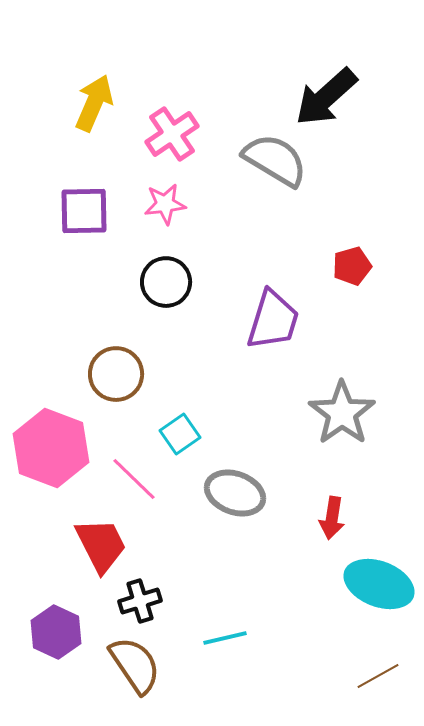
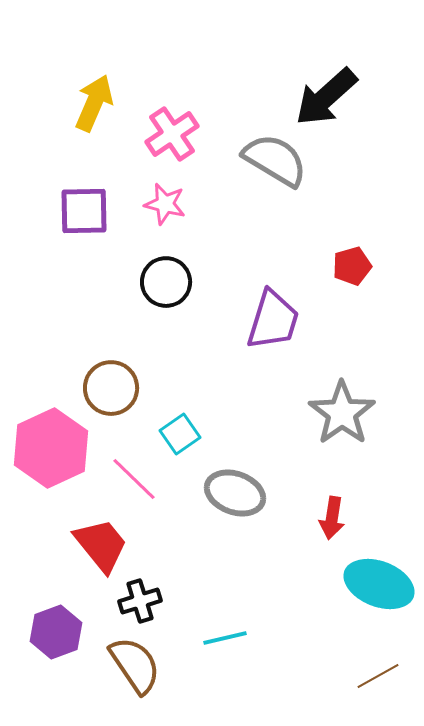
pink star: rotated 21 degrees clockwise
brown circle: moved 5 px left, 14 px down
pink hexagon: rotated 14 degrees clockwise
red trapezoid: rotated 12 degrees counterclockwise
purple hexagon: rotated 15 degrees clockwise
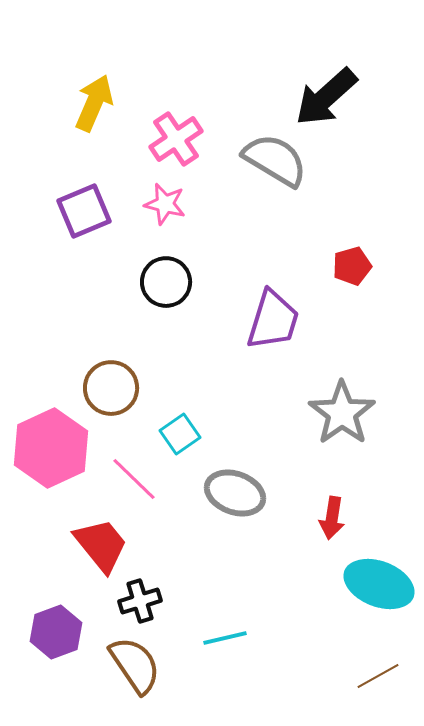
pink cross: moved 4 px right, 5 px down
purple square: rotated 22 degrees counterclockwise
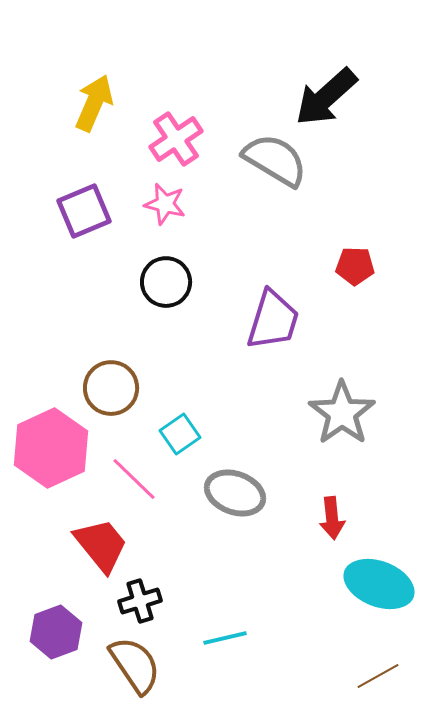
red pentagon: moved 3 px right; rotated 18 degrees clockwise
red arrow: rotated 15 degrees counterclockwise
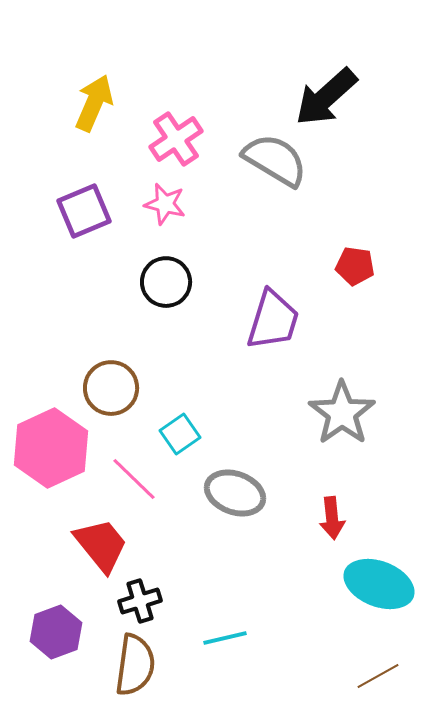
red pentagon: rotated 6 degrees clockwise
brown semicircle: rotated 42 degrees clockwise
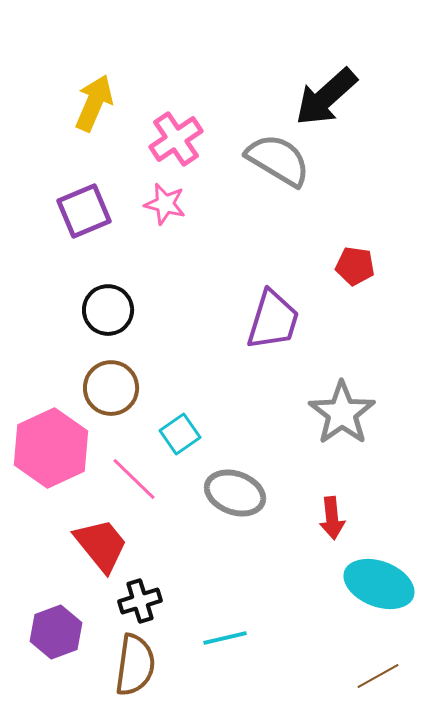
gray semicircle: moved 3 px right
black circle: moved 58 px left, 28 px down
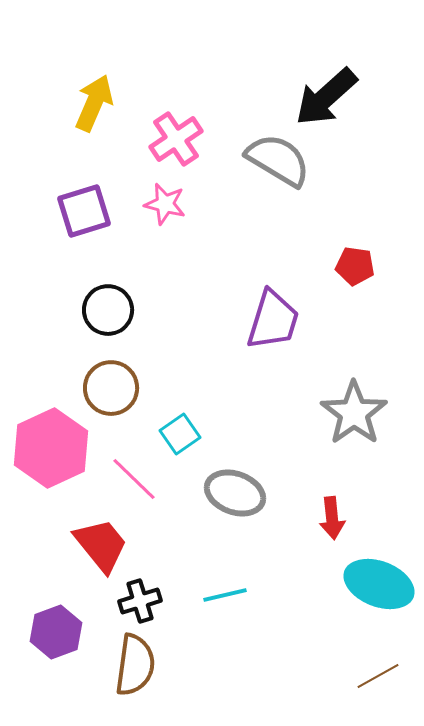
purple square: rotated 6 degrees clockwise
gray star: moved 12 px right
cyan line: moved 43 px up
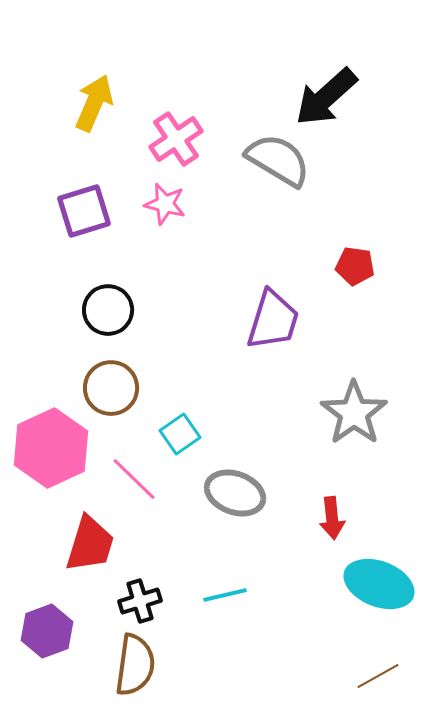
red trapezoid: moved 11 px left, 1 px up; rotated 56 degrees clockwise
purple hexagon: moved 9 px left, 1 px up
